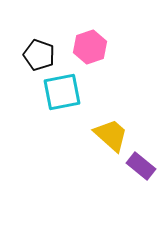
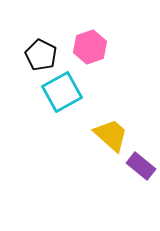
black pentagon: moved 2 px right; rotated 8 degrees clockwise
cyan square: rotated 18 degrees counterclockwise
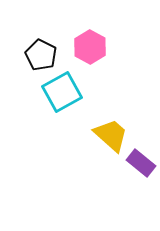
pink hexagon: rotated 12 degrees counterclockwise
purple rectangle: moved 3 px up
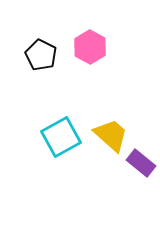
cyan square: moved 1 px left, 45 px down
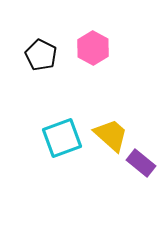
pink hexagon: moved 3 px right, 1 px down
cyan square: moved 1 px right, 1 px down; rotated 9 degrees clockwise
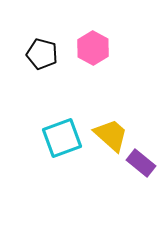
black pentagon: moved 1 px right, 1 px up; rotated 12 degrees counterclockwise
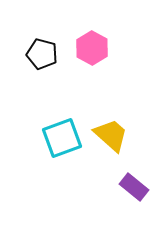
pink hexagon: moved 1 px left
purple rectangle: moved 7 px left, 24 px down
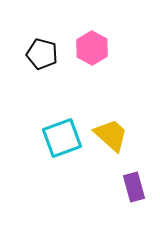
purple rectangle: rotated 36 degrees clockwise
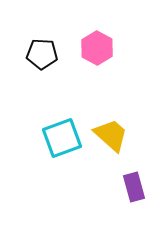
pink hexagon: moved 5 px right
black pentagon: rotated 12 degrees counterclockwise
